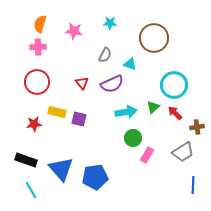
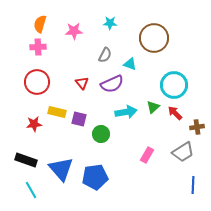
pink star: rotated 12 degrees counterclockwise
green circle: moved 32 px left, 4 px up
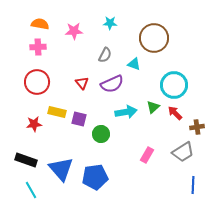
orange semicircle: rotated 84 degrees clockwise
cyan triangle: moved 4 px right
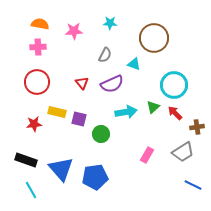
blue line: rotated 66 degrees counterclockwise
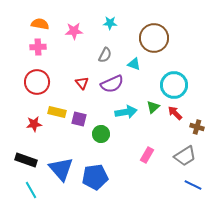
brown cross: rotated 24 degrees clockwise
gray trapezoid: moved 2 px right, 4 px down
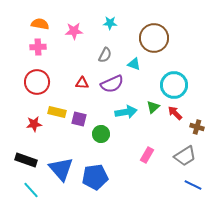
red triangle: rotated 48 degrees counterclockwise
cyan line: rotated 12 degrees counterclockwise
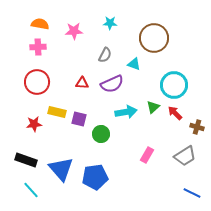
blue line: moved 1 px left, 8 px down
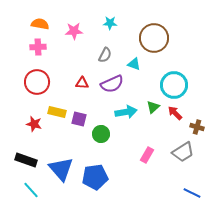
red star: rotated 21 degrees clockwise
gray trapezoid: moved 2 px left, 4 px up
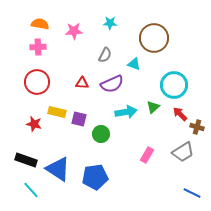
red arrow: moved 5 px right, 1 px down
blue triangle: moved 3 px left; rotated 16 degrees counterclockwise
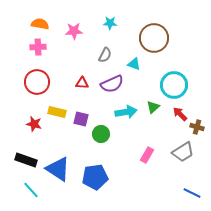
purple square: moved 2 px right
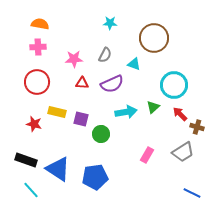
pink star: moved 28 px down
